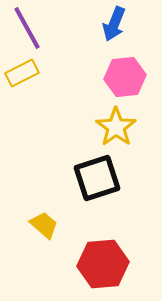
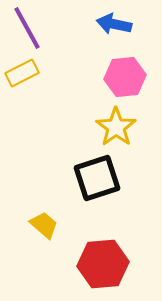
blue arrow: rotated 80 degrees clockwise
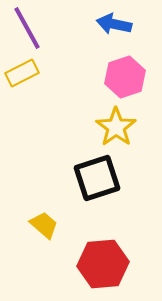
pink hexagon: rotated 12 degrees counterclockwise
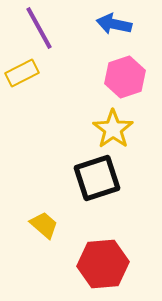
purple line: moved 12 px right
yellow star: moved 3 px left, 2 px down
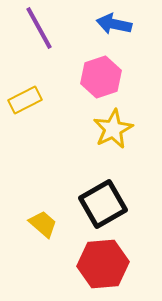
yellow rectangle: moved 3 px right, 27 px down
pink hexagon: moved 24 px left
yellow star: rotated 9 degrees clockwise
black square: moved 6 px right, 26 px down; rotated 12 degrees counterclockwise
yellow trapezoid: moved 1 px left, 1 px up
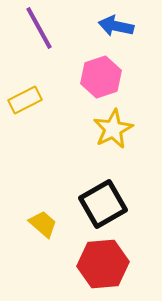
blue arrow: moved 2 px right, 2 px down
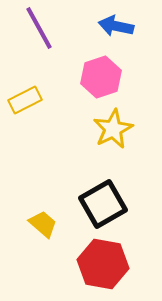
red hexagon: rotated 15 degrees clockwise
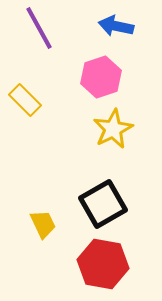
yellow rectangle: rotated 72 degrees clockwise
yellow trapezoid: rotated 24 degrees clockwise
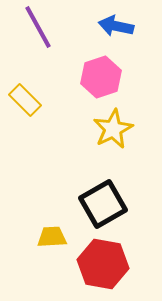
purple line: moved 1 px left, 1 px up
yellow trapezoid: moved 9 px right, 13 px down; rotated 68 degrees counterclockwise
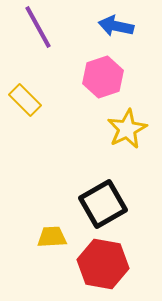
pink hexagon: moved 2 px right
yellow star: moved 14 px right
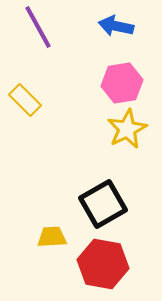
pink hexagon: moved 19 px right, 6 px down; rotated 9 degrees clockwise
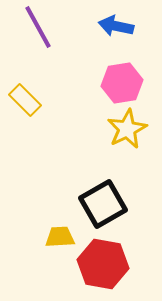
yellow trapezoid: moved 8 px right
